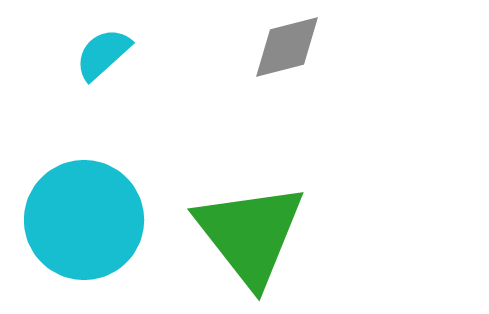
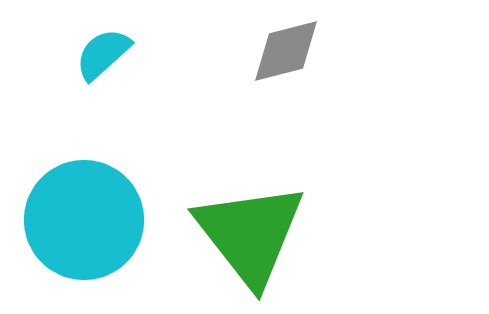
gray diamond: moved 1 px left, 4 px down
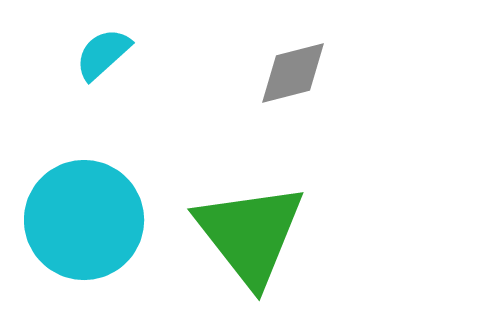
gray diamond: moved 7 px right, 22 px down
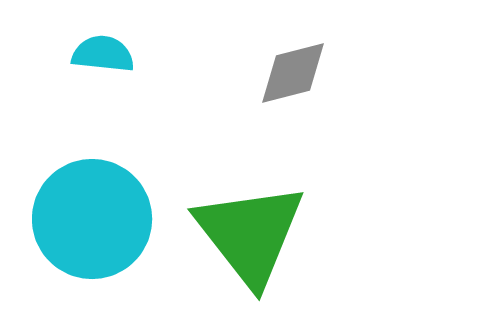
cyan semicircle: rotated 48 degrees clockwise
cyan circle: moved 8 px right, 1 px up
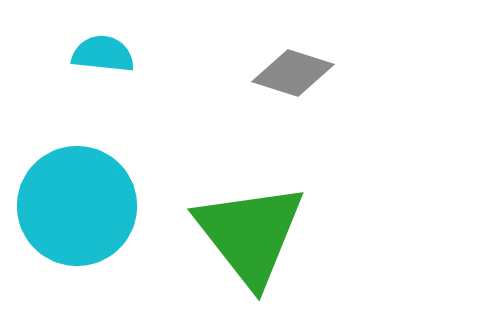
gray diamond: rotated 32 degrees clockwise
cyan circle: moved 15 px left, 13 px up
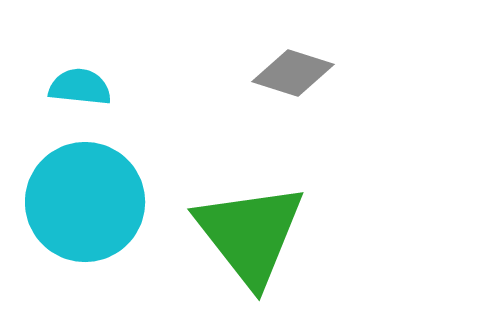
cyan semicircle: moved 23 px left, 33 px down
cyan circle: moved 8 px right, 4 px up
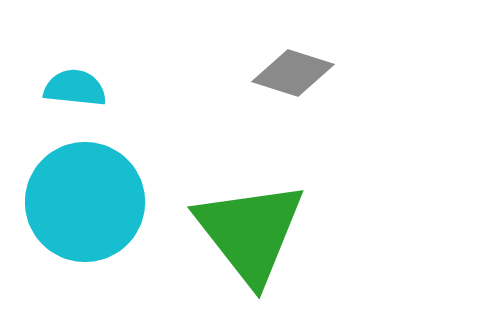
cyan semicircle: moved 5 px left, 1 px down
green triangle: moved 2 px up
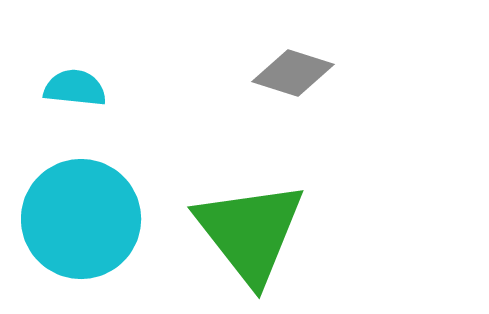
cyan circle: moved 4 px left, 17 px down
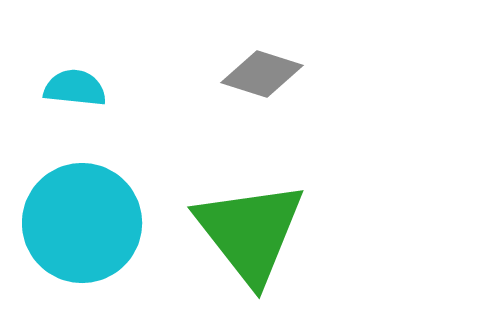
gray diamond: moved 31 px left, 1 px down
cyan circle: moved 1 px right, 4 px down
